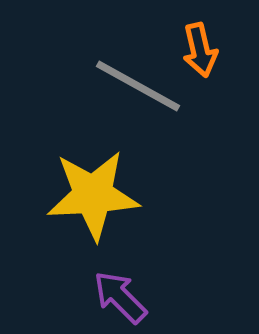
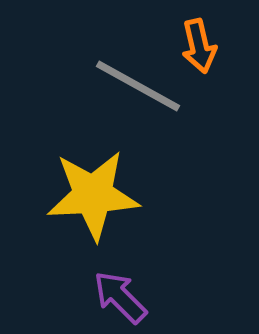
orange arrow: moved 1 px left, 4 px up
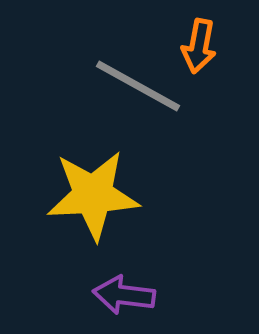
orange arrow: rotated 24 degrees clockwise
purple arrow: moved 4 px right, 2 px up; rotated 38 degrees counterclockwise
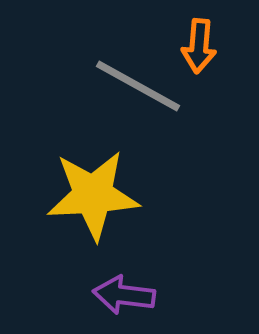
orange arrow: rotated 6 degrees counterclockwise
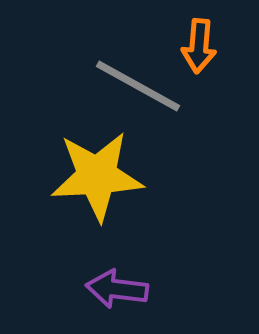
yellow star: moved 4 px right, 19 px up
purple arrow: moved 7 px left, 6 px up
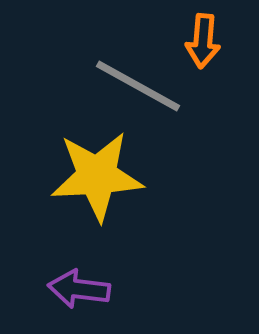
orange arrow: moved 4 px right, 5 px up
purple arrow: moved 38 px left
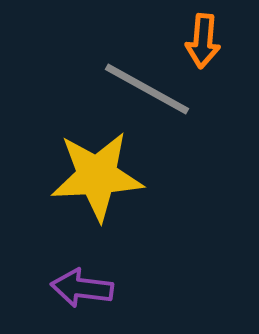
gray line: moved 9 px right, 3 px down
purple arrow: moved 3 px right, 1 px up
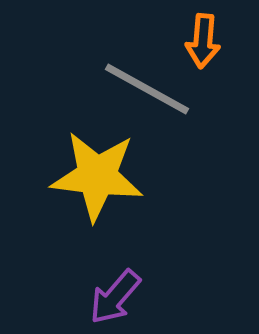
yellow star: rotated 10 degrees clockwise
purple arrow: moved 33 px right, 9 px down; rotated 56 degrees counterclockwise
